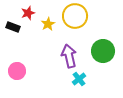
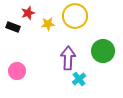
yellow star: rotated 24 degrees clockwise
purple arrow: moved 1 px left, 2 px down; rotated 15 degrees clockwise
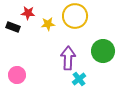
red star: rotated 24 degrees clockwise
pink circle: moved 4 px down
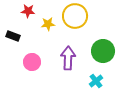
red star: moved 2 px up
black rectangle: moved 9 px down
pink circle: moved 15 px right, 13 px up
cyan cross: moved 17 px right, 2 px down
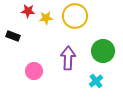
yellow star: moved 2 px left, 6 px up
pink circle: moved 2 px right, 9 px down
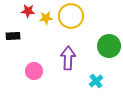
yellow circle: moved 4 px left
black rectangle: rotated 24 degrees counterclockwise
green circle: moved 6 px right, 5 px up
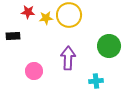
red star: moved 1 px down
yellow circle: moved 2 px left, 1 px up
cyan cross: rotated 32 degrees clockwise
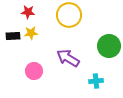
yellow star: moved 15 px left, 15 px down
purple arrow: rotated 60 degrees counterclockwise
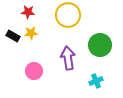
yellow circle: moved 1 px left
black rectangle: rotated 32 degrees clockwise
green circle: moved 9 px left, 1 px up
purple arrow: rotated 50 degrees clockwise
cyan cross: rotated 16 degrees counterclockwise
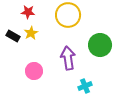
yellow star: rotated 24 degrees counterclockwise
cyan cross: moved 11 px left, 5 px down
